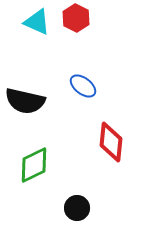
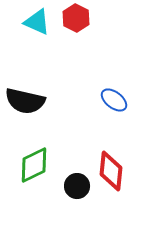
blue ellipse: moved 31 px right, 14 px down
red diamond: moved 29 px down
black circle: moved 22 px up
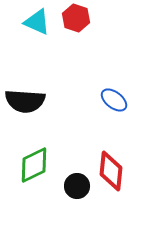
red hexagon: rotated 8 degrees counterclockwise
black semicircle: rotated 9 degrees counterclockwise
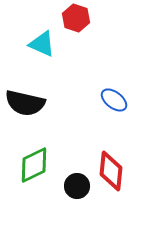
cyan triangle: moved 5 px right, 22 px down
black semicircle: moved 2 px down; rotated 9 degrees clockwise
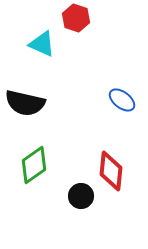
blue ellipse: moved 8 px right
green diamond: rotated 9 degrees counterclockwise
black circle: moved 4 px right, 10 px down
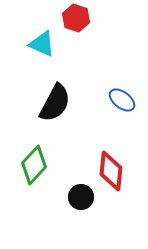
black semicircle: moved 30 px right; rotated 75 degrees counterclockwise
green diamond: rotated 12 degrees counterclockwise
black circle: moved 1 px down
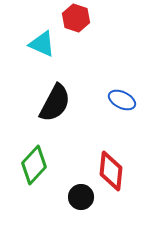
blue ellipse: rotated 12 degrees counterclockwise
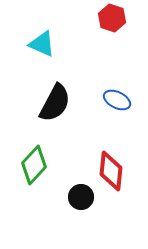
red hexagon: moved 36 px right
blue ellipse: moved 5 px left
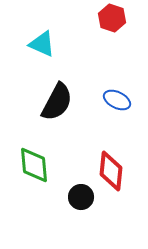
black semicircle: moved 2 px right, 1 px up
green diamond: rotated 48 degrees counterclockwise
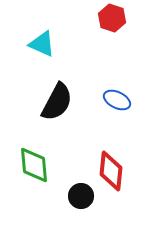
black circle: moved 1 px up
